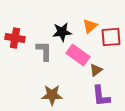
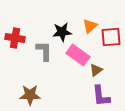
brown star: moved 22 px left
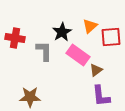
black star: rotated 24 degrees counterclockwise
brown star: moved 2 px down
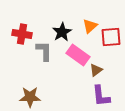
red cross: moved 7 px right, 4 px up
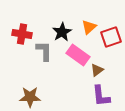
orange triangle: moved 1 px left, 1 px down
red square: rotated 15 degrees counterclockwise
brown triangle: moved 1 px right
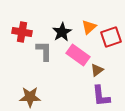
red cross: moved 2 px up
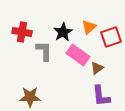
black star: moved 1 px right
brown triangle: moved 2 px up
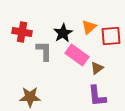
black star: moved 1 px down
red square: moved 1 px up; rotated 15 degrees clockwise
pink rectangle: moved 1 px left
purple L-shape: moved 4 px left
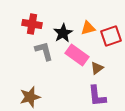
orange triangle: moved 1 px left, 1 px down; rotated 28 degrees clockwise
red cross: moved 10 px right, 8 px up
red square: rotated 15 degrees counterclockwise
gray L-shape: rotated 15 degrees counterclockwise
brown star: rotated 15 degrees counterclockwise
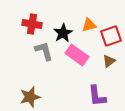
orange triangle: moved 1 px right, 3 px up
brown triangle: moved 12 px right, 7 px up
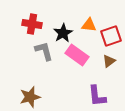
orange triangle: rotated 21 degrees clockwise
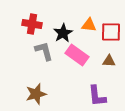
red square: moved 4 px up; rotated 20 degrees clockwise
brown triangle: rotated 40 degrees clockwise
brown star: moved 6 px right, 3 px up
